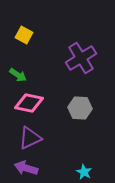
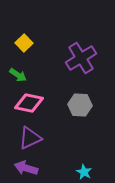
yellow square: moved 8 px down; rotated 18 degrees clockwise
gray hexagon: moved 3 px up
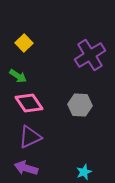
purple cross: moved 9 px right, 3 px up
green arrow: moved 1 px down
pink diamond: rotated 44 degrees clockwise
purple triangle: moved 1 px up
cyan star: rotated 21 degrees clockwise
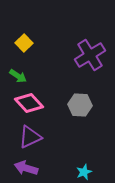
pink diamond: rotated 8 degrees counterclockwise
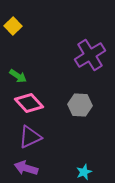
yellow square: moved 11 px left, 17 px up
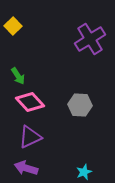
purple cross: moved 16 px up
green arrow: rotated 24 degrees clockwise
pink diamond: moved 1 px right, 1 px up
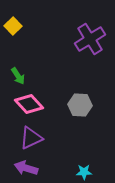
pink diamond: moved 1 px left, 2 px down
purple triangle: moved 1 px right, 1 px down
cyan star: rotated 21 degrees clockwise
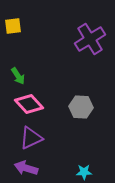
yellow square: rotated 36 degrees clockwise
gray hexagon: moved 1 px right, 2 px down
